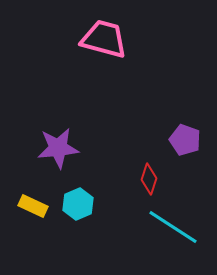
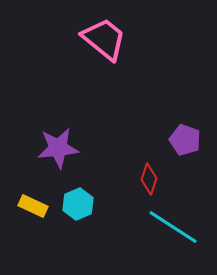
pink trapezoid: rotated 24 degrees clockwise
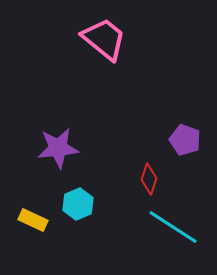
yellow rectangle: moved 14 px down
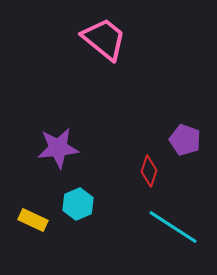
red diamond: moved 8 px up
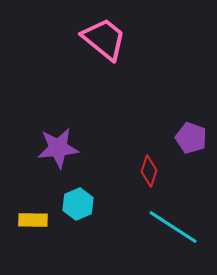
purple pentagon: moved 6 px right, 2 px up
yellow rectangle: rotated 24 degrees counterclockwise
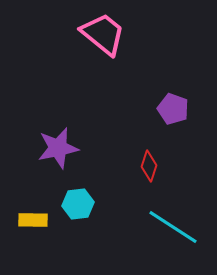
pink trapezoid: moved 1 px left, 5 px up
purple pentagon: moved 18 px left, 29 px up
purple star: rotated 6 degrees counterclockwise
red diamond: moved 5 px up
cyan hexagon: rotated 16 degrees clockwise
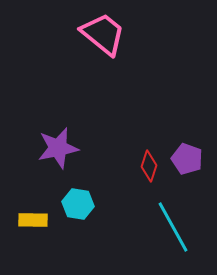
purple pentagon: moved 14 px right, 50 px down
cyan hexagon: rotated 16 degrees clockwise
cyan line: rotated 28 degrees clockwise
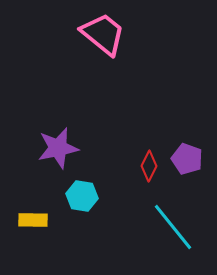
red diamond: rotated 8 degrees clockwise
cyan hexagon: moved 4 px right, 8 px up
cyan line: rotated 10 degrees counterclockwise
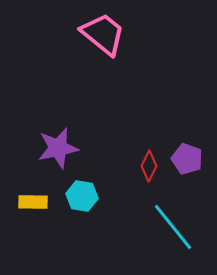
yellow rectangle: moved 18 px up
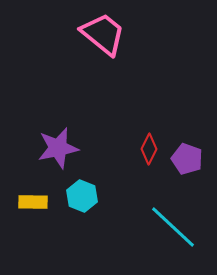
red diamond: moved 17 px up
cyan hexagon: rotated 12 degrees clockwise
cyan line: rotated 8 degrees counterclockwise
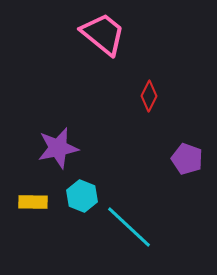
red diamond: moved 53 px up
cyan line: moved 44 px left
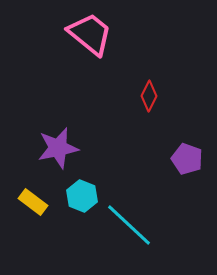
pink trapezoid: moved 13 px left
yellow rectangle: rotated 36 degrees clockwise
cyan line: moved 2 px up
